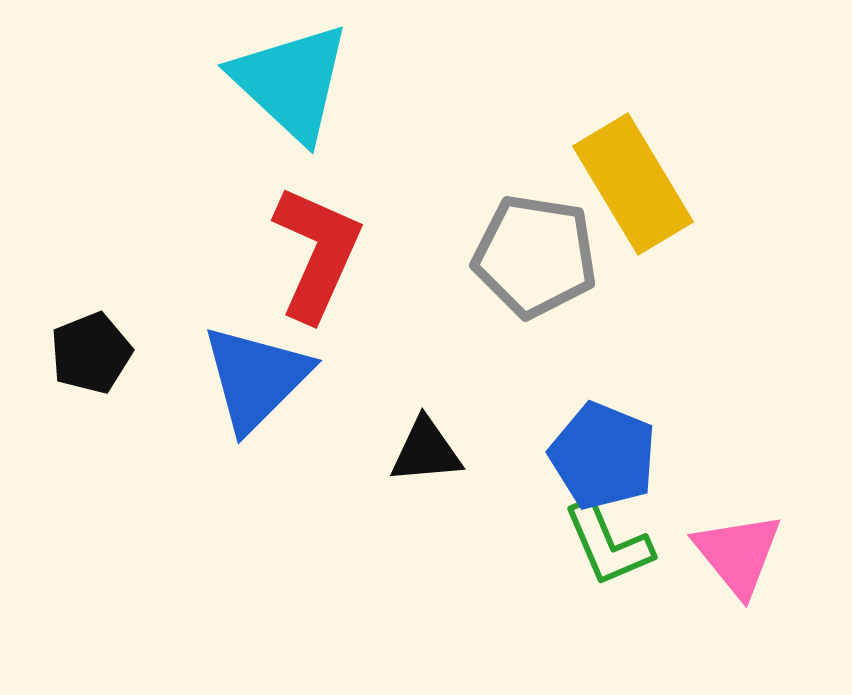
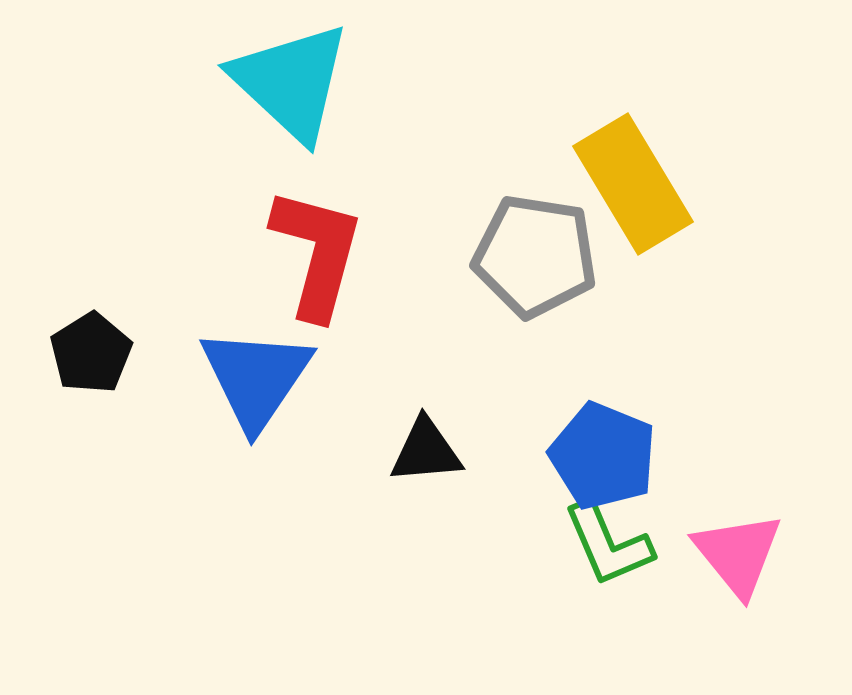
red L-shape: rotated 9 degrees counterclockwise
black pentagon: rotated 10 degrees counterclockwise
blue triangle: rotated 11 degrees counterclockwise
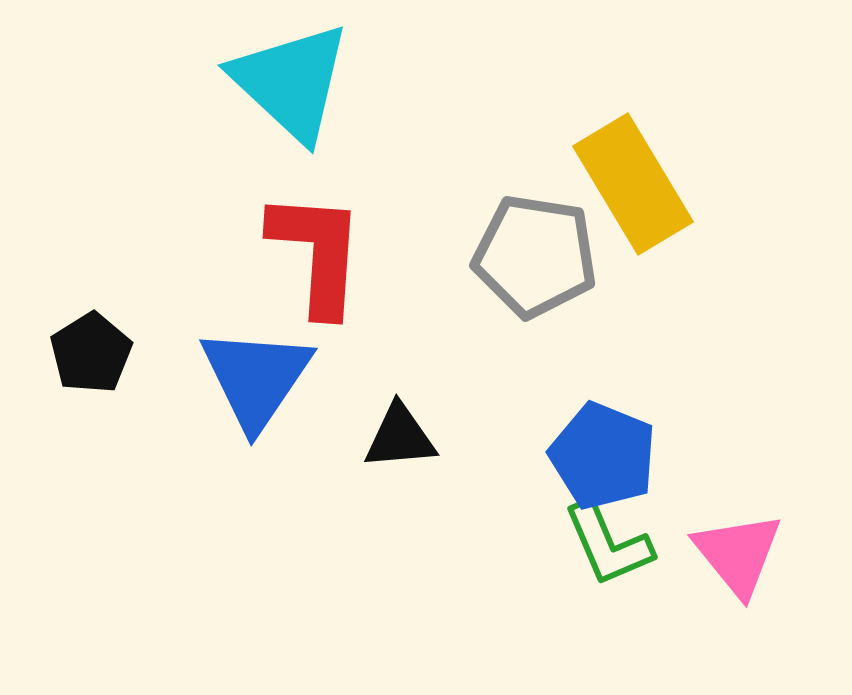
red L-shape: rotated 11 degrees counterclockwise
black triangle: moved 26 px left, 14 px up
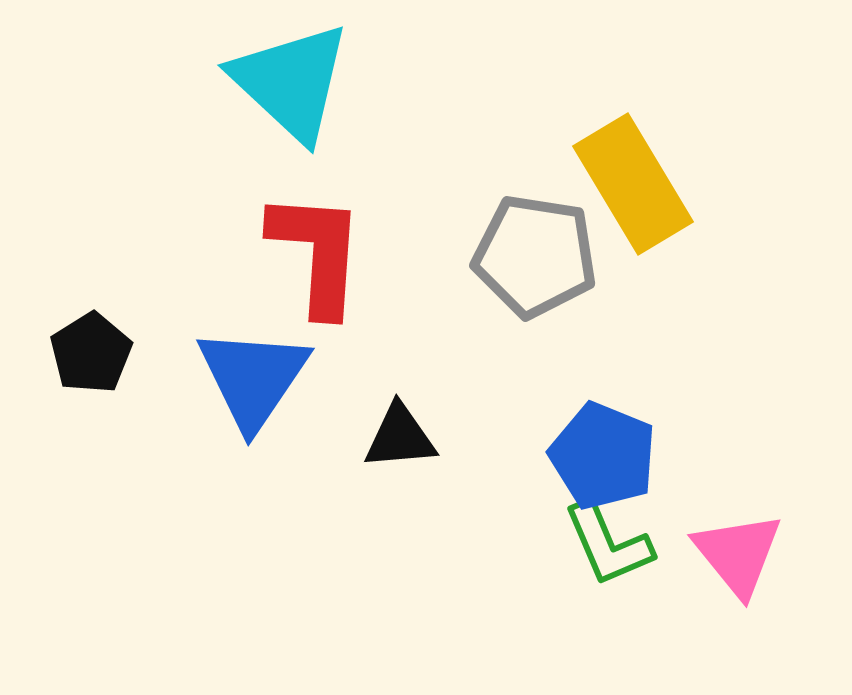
blue triangle: moved 3 px left
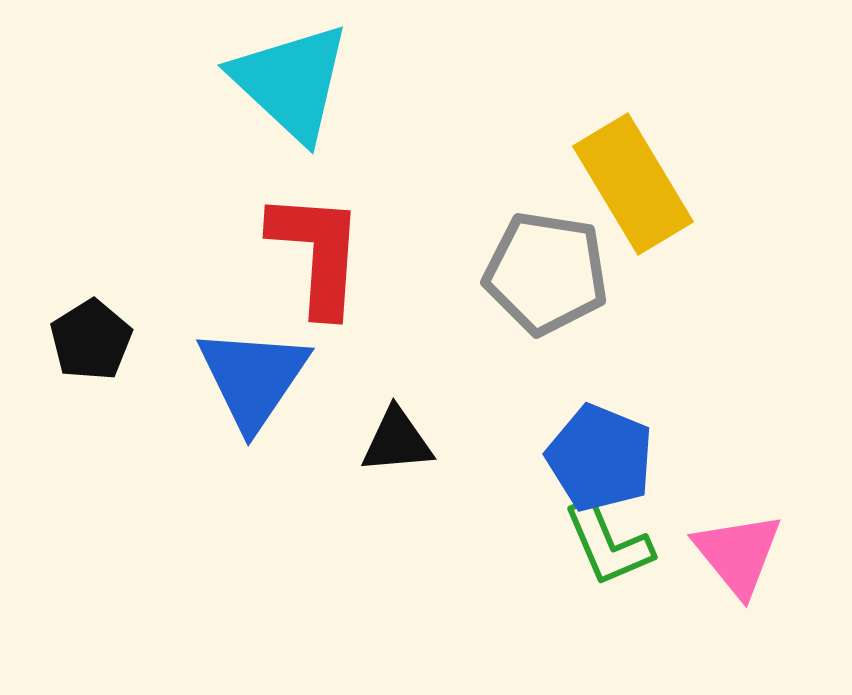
gray pentagon: moved 11 px right, 17 px down
black pentagon: moved 13 px up
black triangle: moved 3 px left, 4 px down
blue pentagon: moved 3 px left, 2 px down
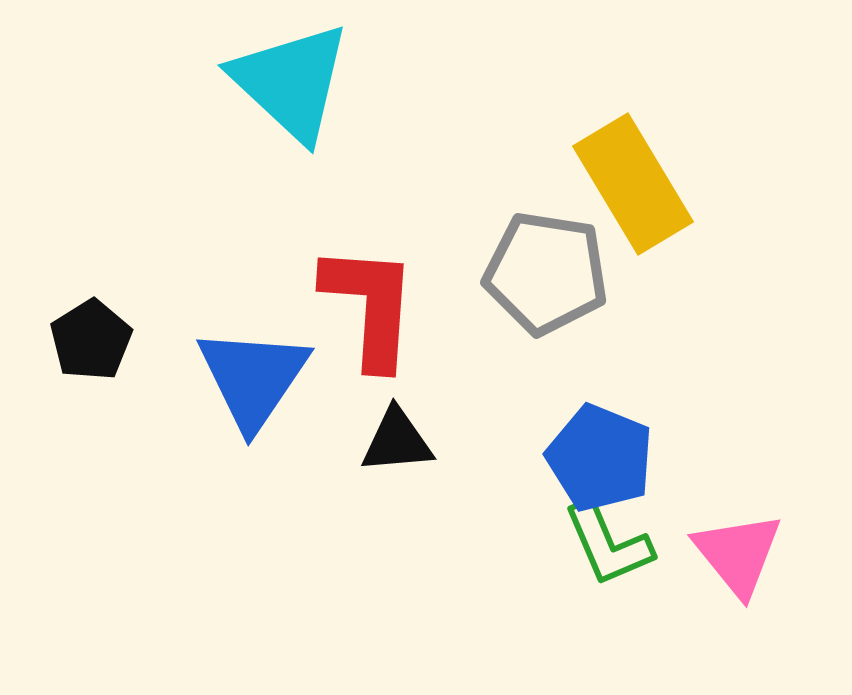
red L-shape: moved 53 px right, 53 px down
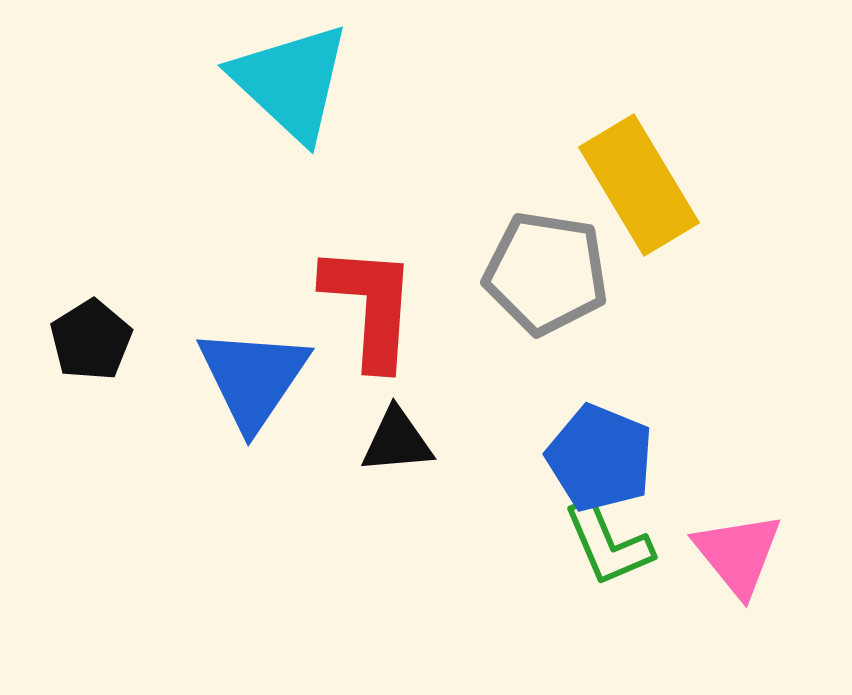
yellow rectangle: moved 6 px right, 1 px down
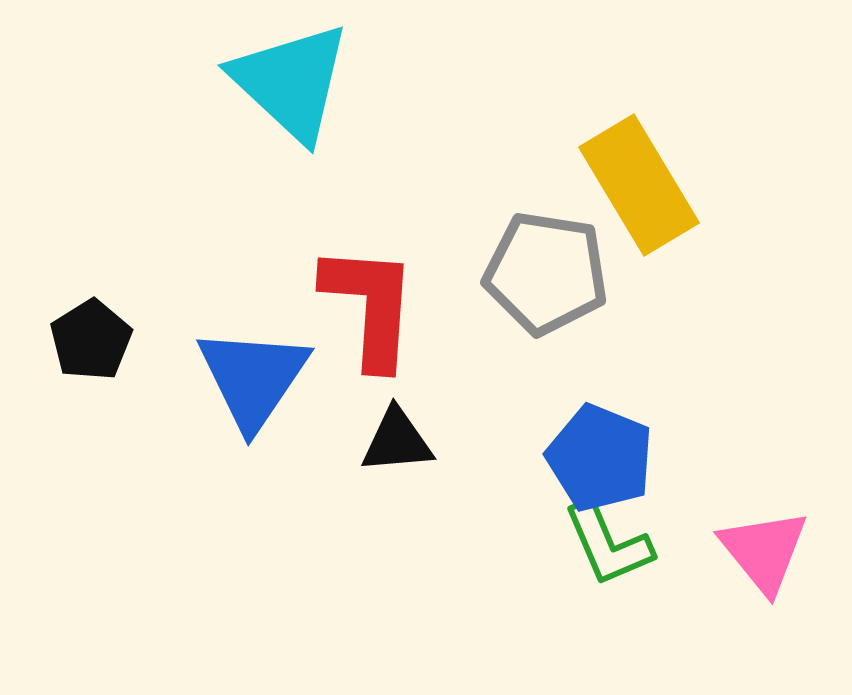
pink triangle: moved 26 px right, 3 px up
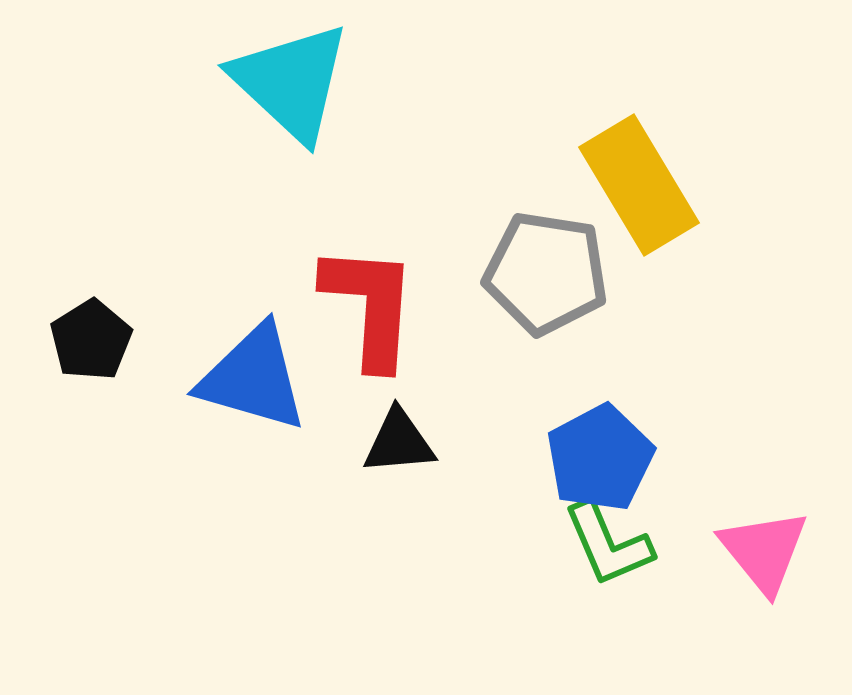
blue triangle: rotated 48 degrees counterclockwise
black triangle: moved 2 px right, 1 px down
blue pentagon: rotated 22 degrees clockwise
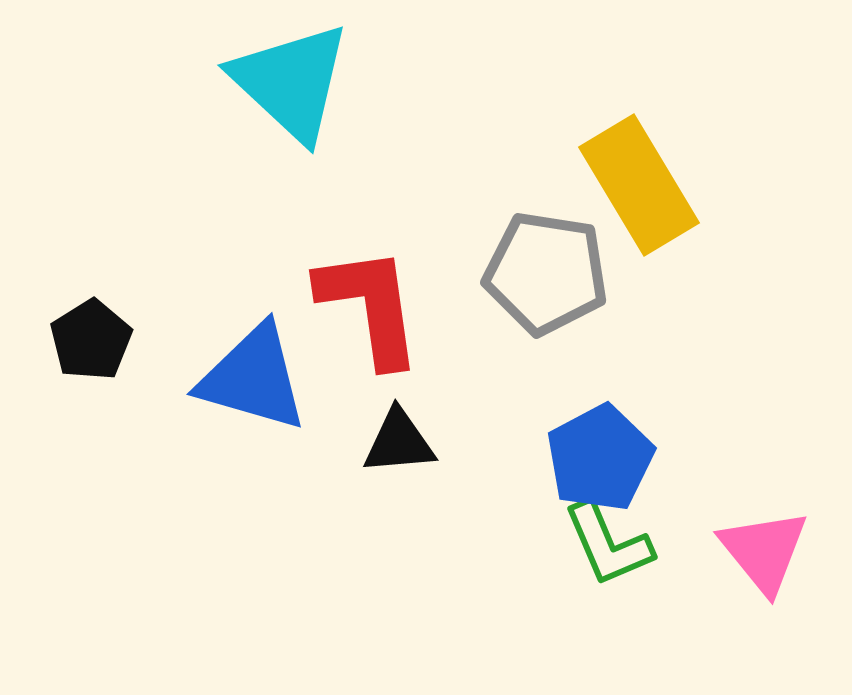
red L-shape: rotated 12 degrees counterclockwise
